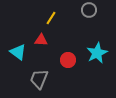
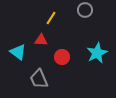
gray circle: moved 4 px left
red circle: moved 6 px left, 3 px up
gray trapezoid: rotated 45 degrees counterclockwise
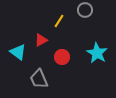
yellow line: moved 8 px right, 3 px down
red triangle: rotated 32 degrees counterclockwise
cyan star: rotated 15 degrees counterclockwise
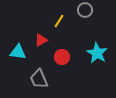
cyan triangle: rotated 30 degrees counterclockwise
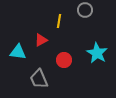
yellow line: rotated 24 degrees counterclockwise
red circle: moved 2 px right, 3 px down
